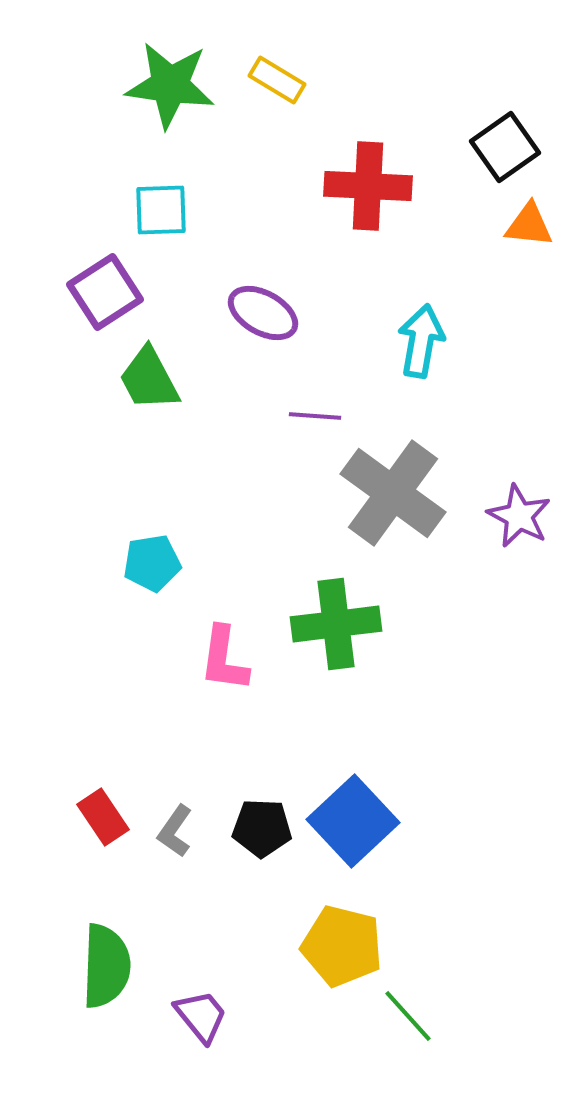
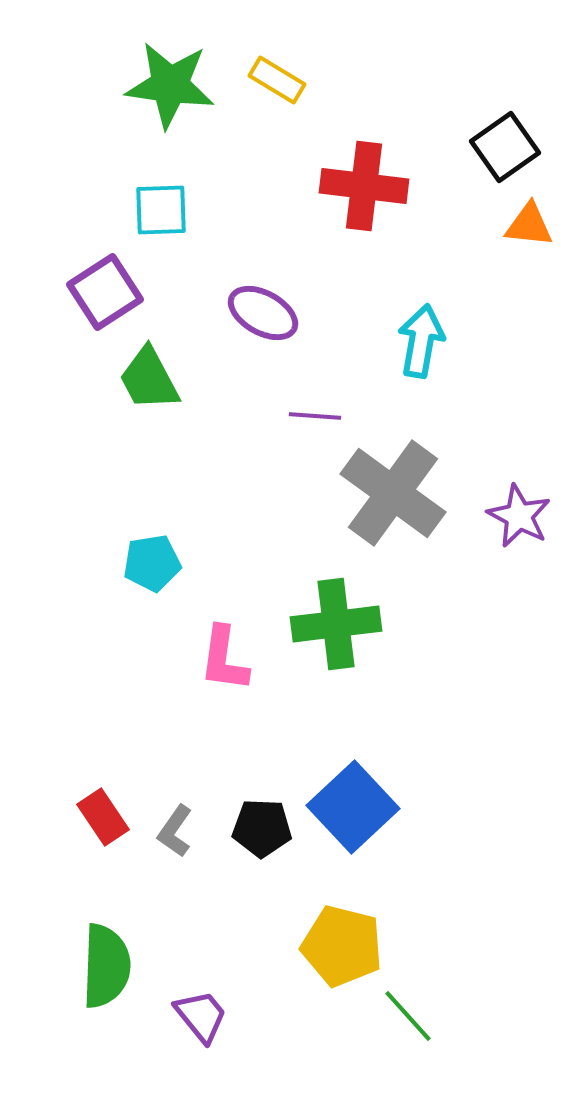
red cross: moved 4 px left; rotated 4 degrees clockwise
blue square: moved 14 px up
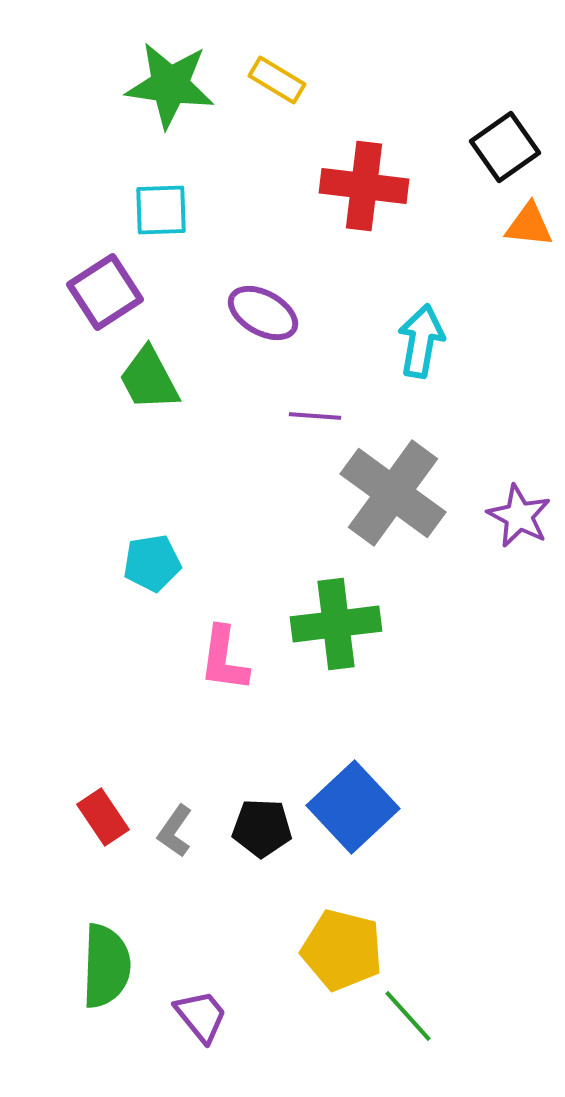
yellow pentagon: moved 4 px down
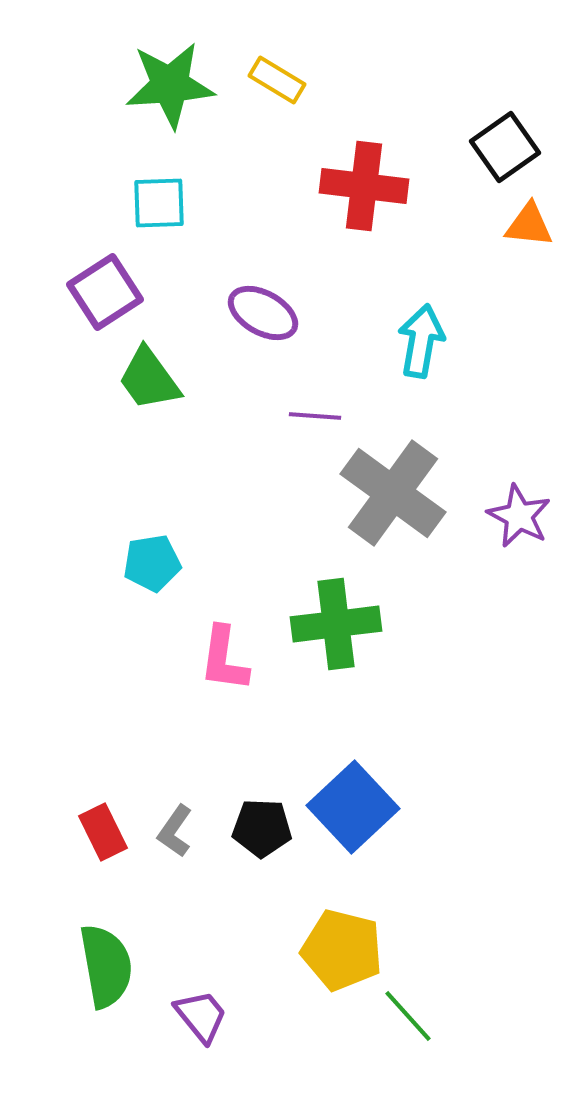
green star: rotated 12 degrees counterclockwise
cyan square: moved 2 px left, 7 px up
green trapezoid: rotated 8 degrees counterclockwise
red rectangle: moved 15 px down; rotated 8 degrees clockwise
green semicircle: rotated 12 degrees counterclockwise
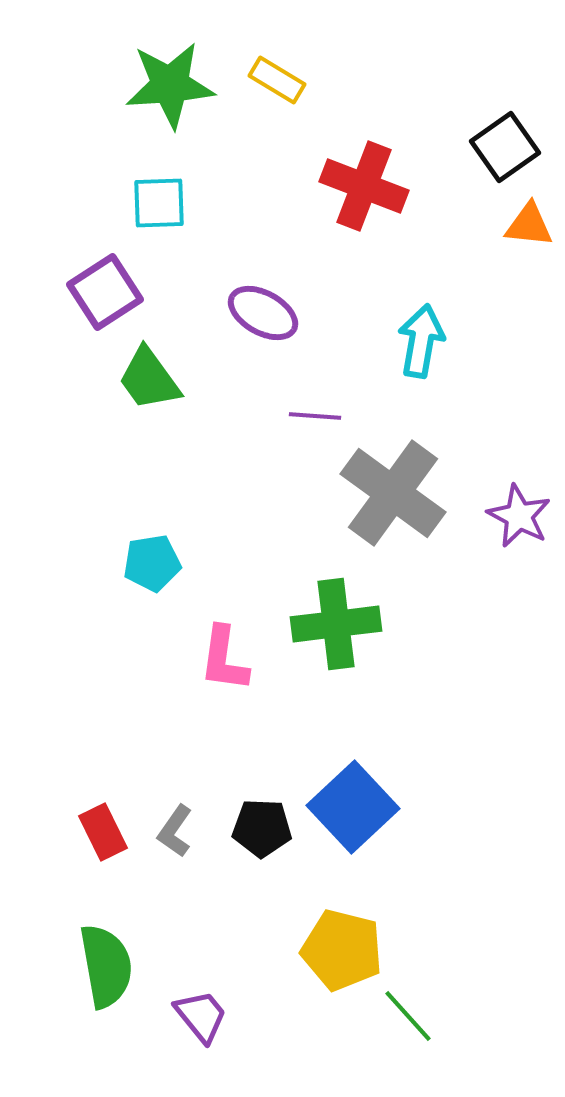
red cross: rotated 14 degrees clockwise
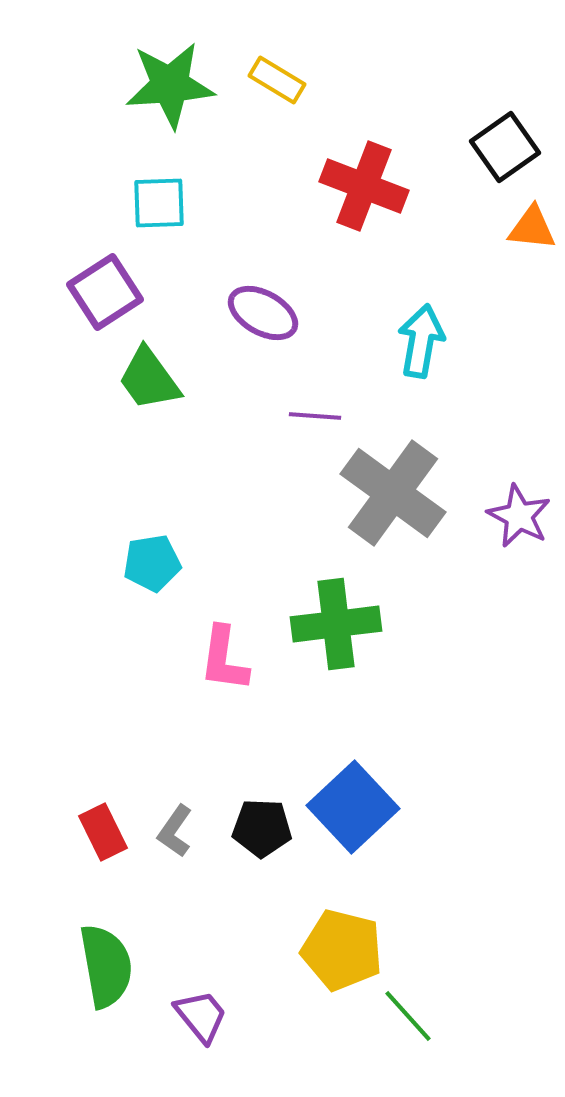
orange triangle: moved 3 px right, 3 px down
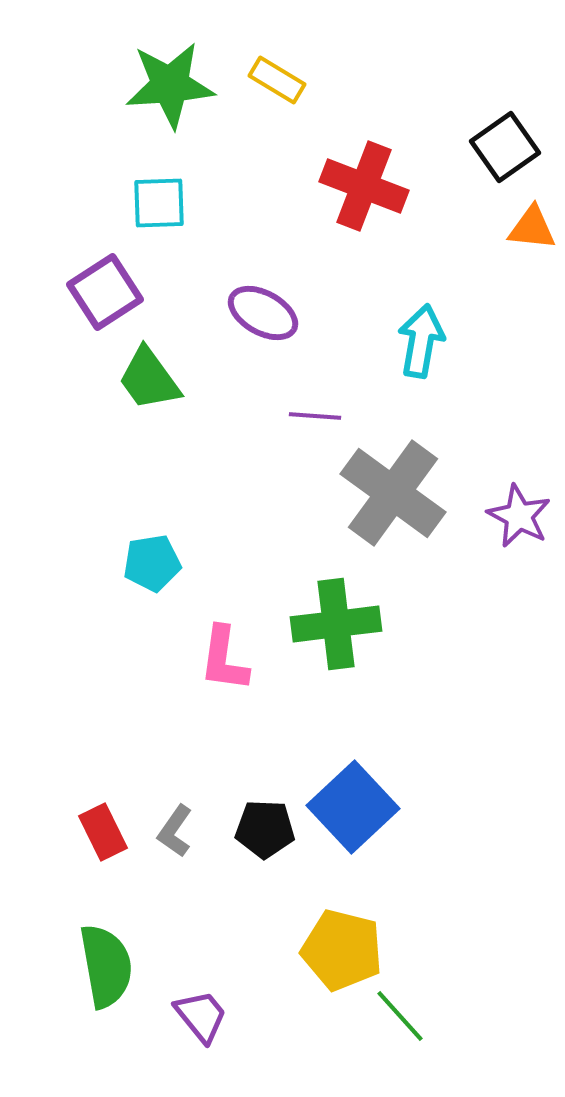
black pentagon: moved 3 px right, 1 px down
green line: moved 8 px left
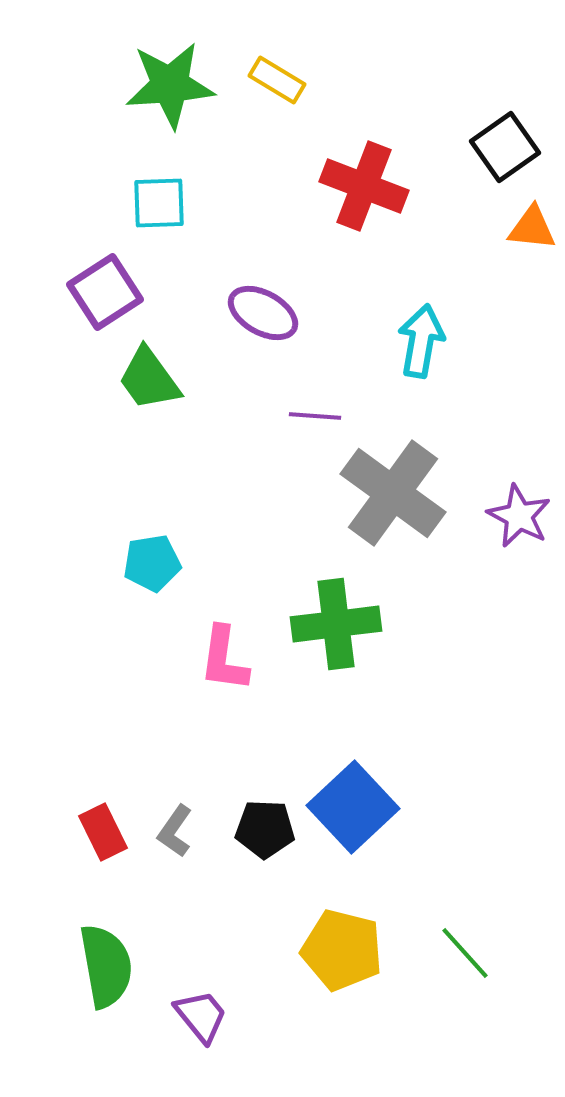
green line: moved 65 px right, 63 px up
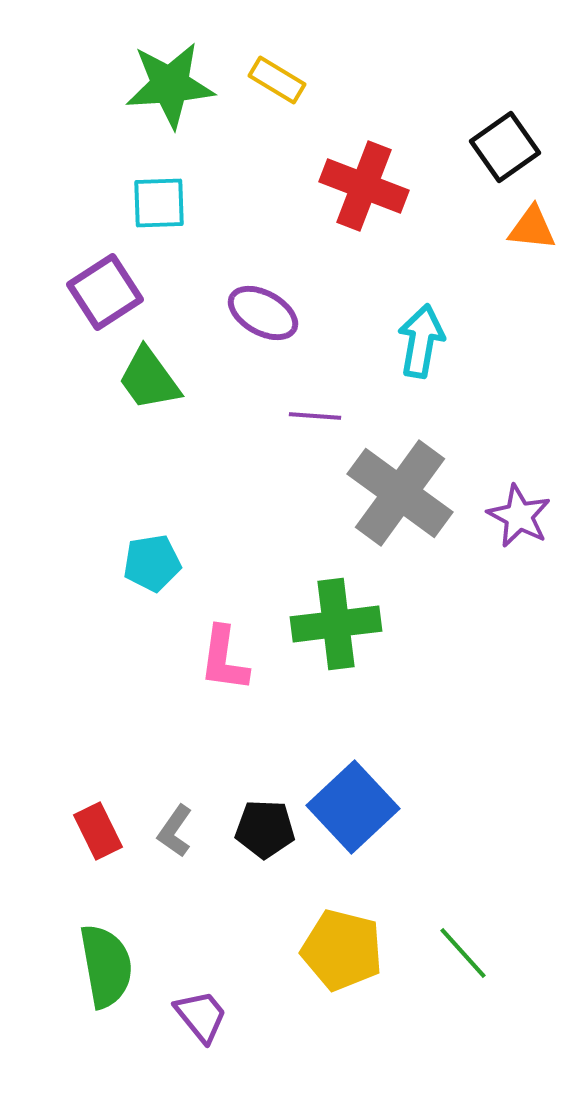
gray cross: moved 7 px right
red rectangle: moved 5 px left, 1 px up
green line: moved 2 px left
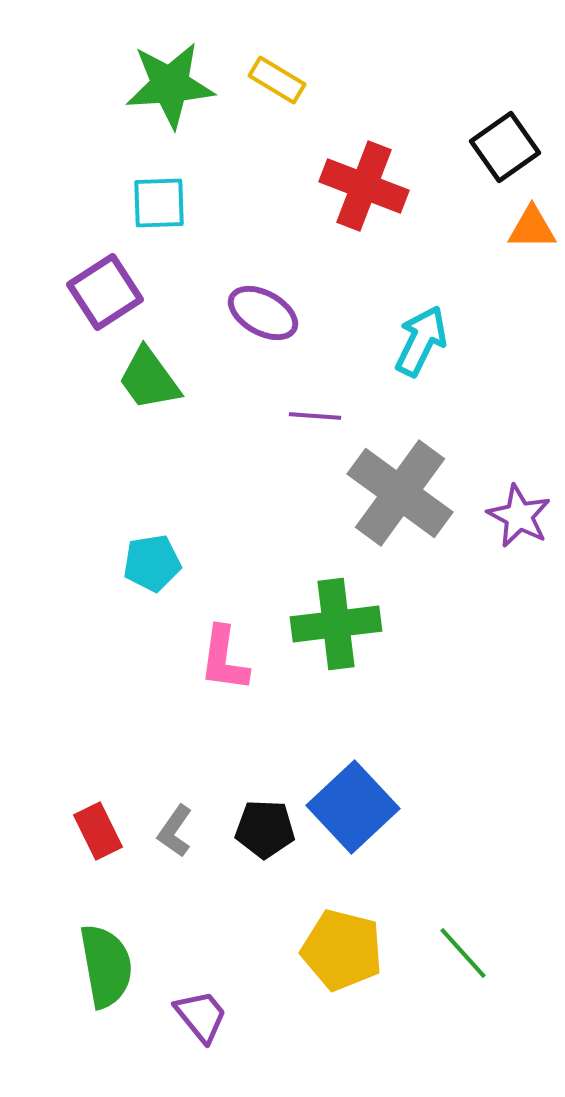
orange triangle: rotated 6 degrees counterclockwise
cyan arrow: rotated 16 degrees clockwise
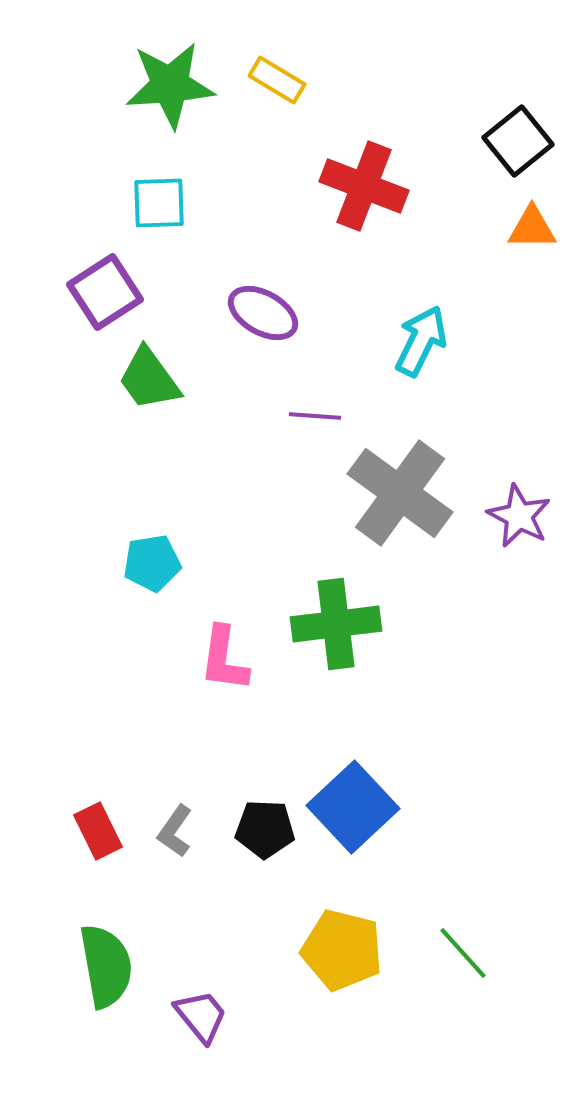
black square: moved 13 px right, 6 px up; rotated 4 degrees counterclockwise
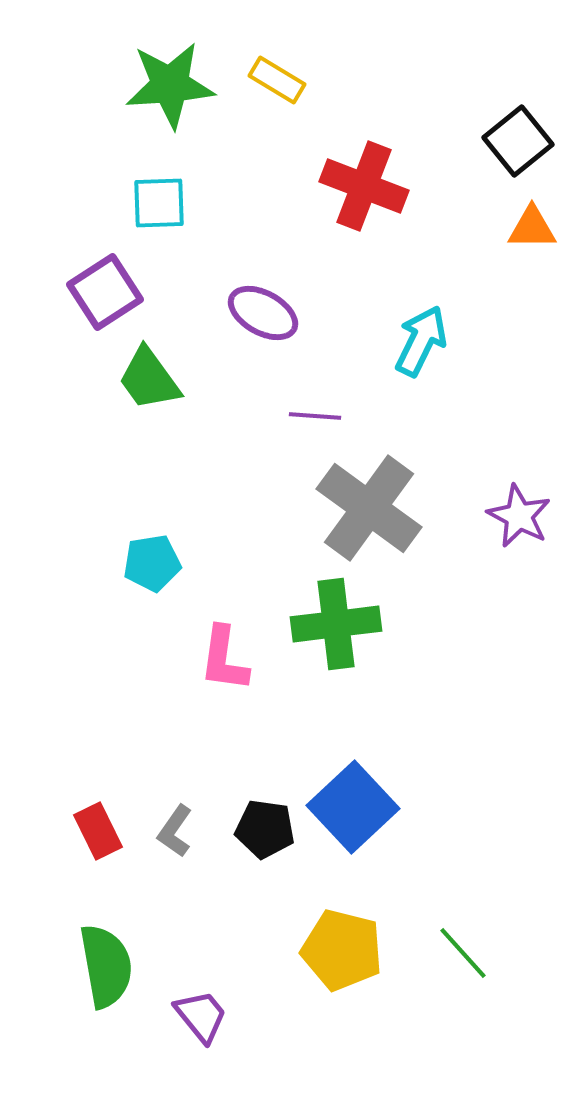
gray cross: moved 31 px left, 15 px down
black pentagon: rotated 6 degrees clockwise
